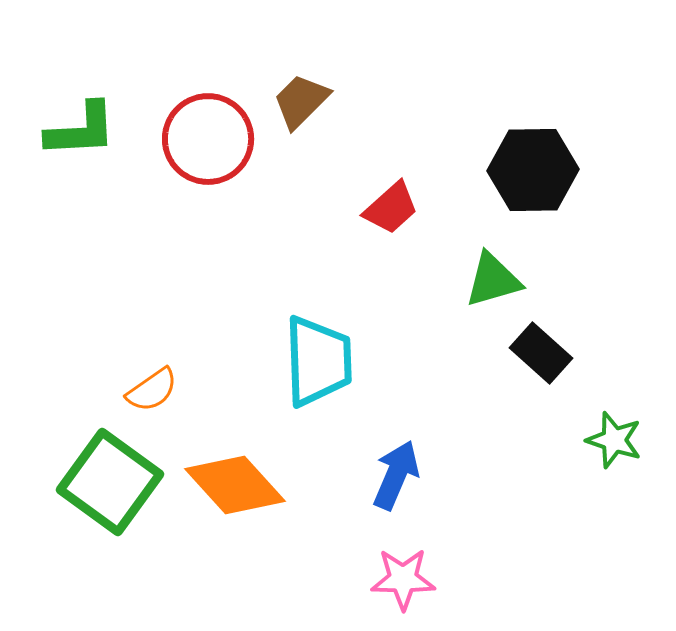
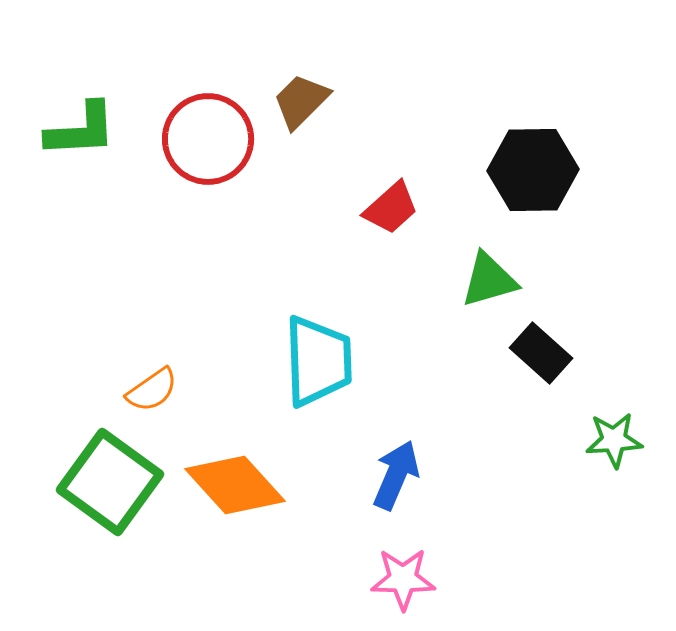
green triangle: moved 4 px left
green star: rotated 22 degrees counterclockwise
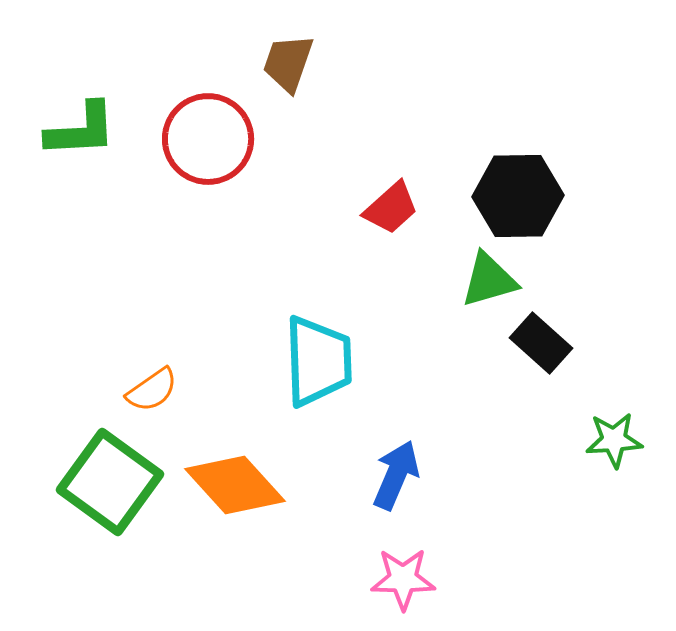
brown trapezoid: moved 13 px left, 38 px up; rotated 26 degrees counterclockwise
black hexagon: moved 15 px left, 26 px down
black rectangle: moved 10 px up
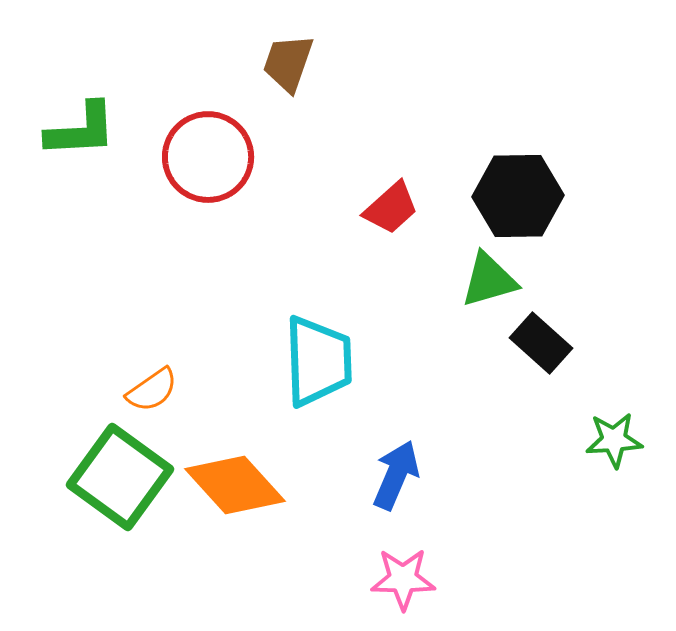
red circle: moved 18 px down
green square: moved 10 px right, 5 px up
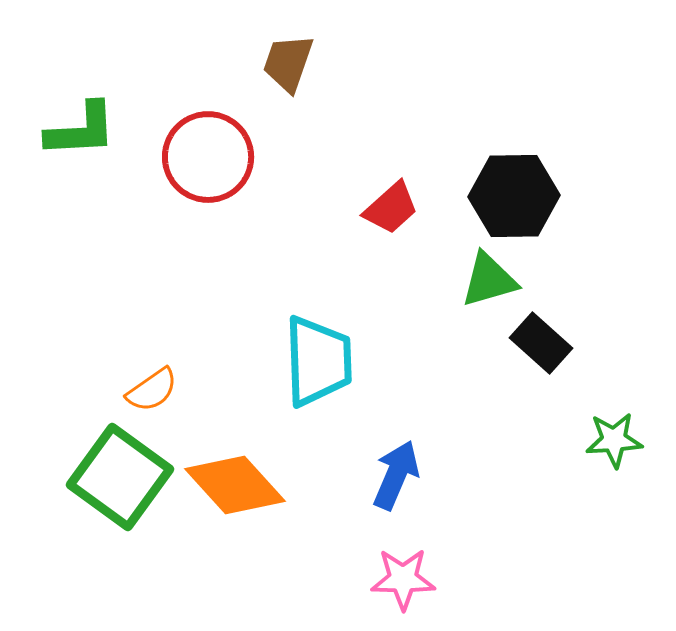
black hexagon: moved 4 px left
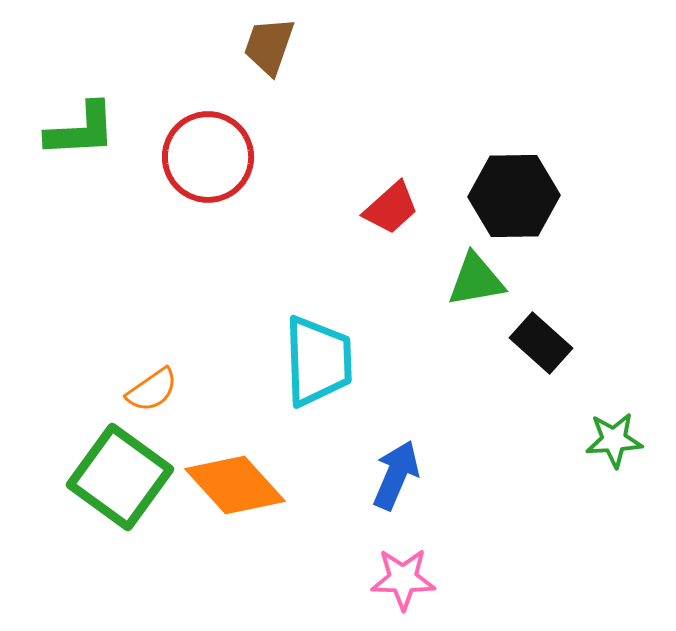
brown trapezoid: moved 19 px left, 17 px up
green triangle: moved 13 px left; rotated 6 degrees clockwise
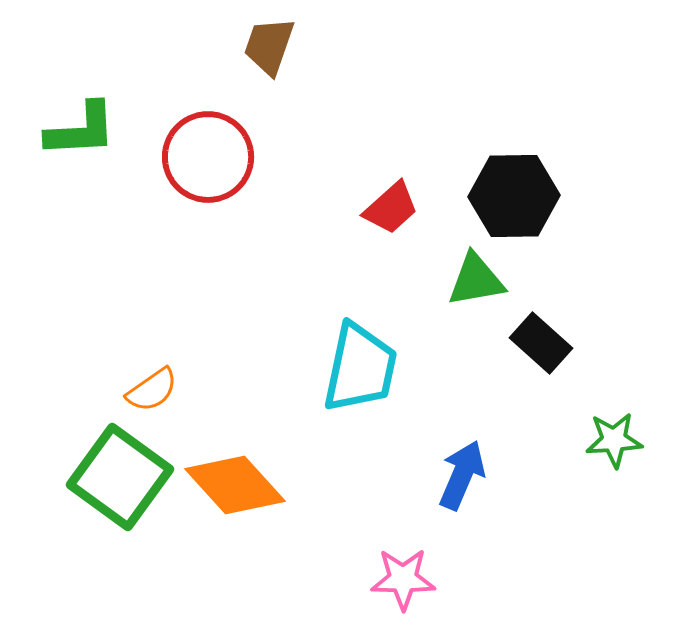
cyan trapezoid: moved 42 px right, 7 px down; rotated 14 degrees clockwise
blue arrow: moved 66 px right
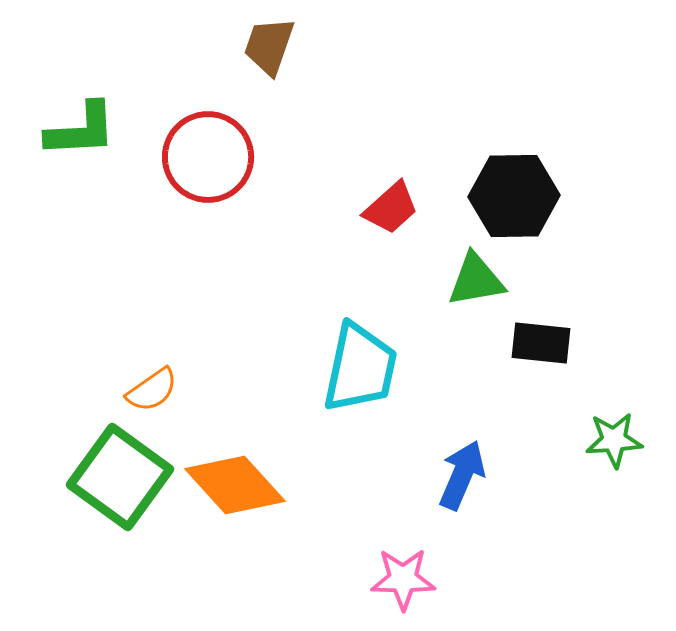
black rectangle: rotated 36 degrees counterclockwise
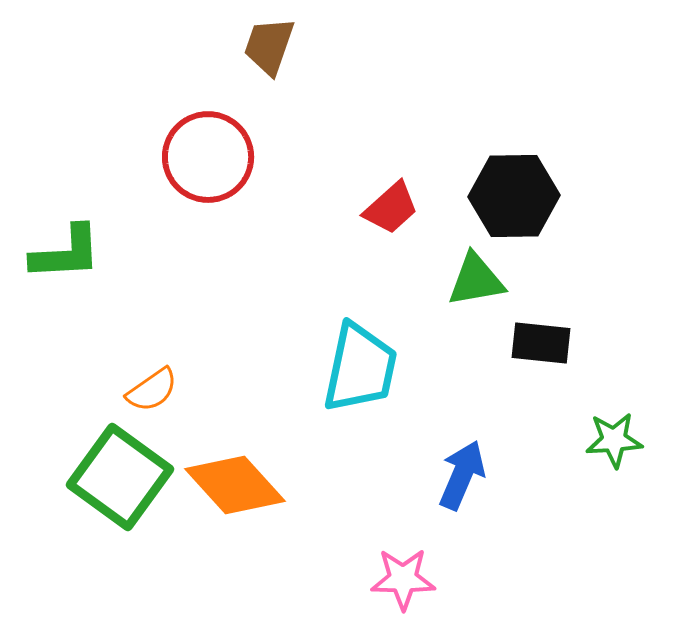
green L-shape: moved 15 px left, 123 px down
